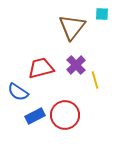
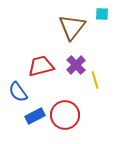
red trapezoid: moved 2 px up
blue semicircle: rotated 20 degrees clockwise
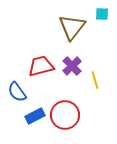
purple cross: moved 4 px left, 1 px down
blue semicircle: moved 1 px left
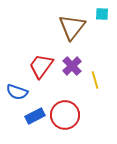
red trapezoid: rotated 40 degrees counterclockwise
blue semicircle: rotated 35 degrees counterclockwise
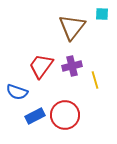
purple cross: rotated 30 degrees clockwise
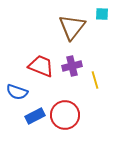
red trapezoid: rotated 76 degrees clockwise
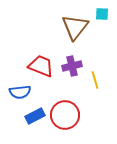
brown triangle: moved 3 px right
blue semicircle: moved 3 px right; rotated 25 degrees counterclockwise
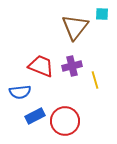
red circle: moved 6 px down
